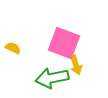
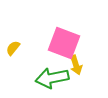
yellow semicircle: rotated 77 degrees counterclockwise
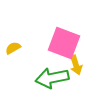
yellow semicircle: rotated 21 degrees clockwise
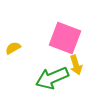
pink square: moved 1 px right, 5 px up
green arrow: rotated 12 degrees counterclockwise
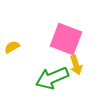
pink square: moved 1 px right, 1 px down
yellow semicircle: moved 1 px left, 1 px up
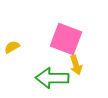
green arrow: rotated 24 degrees clockwise
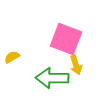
yellow semicircle: moved 10 px down
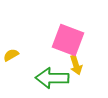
pink square: moved 2 px right, 1 px down
yellow semicircle: moved 1 px left, 2 px up
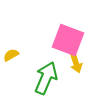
yellow arrow: moved 2 px up
green arrow: moved 6 px left; rotated 112 degrees clockwise
